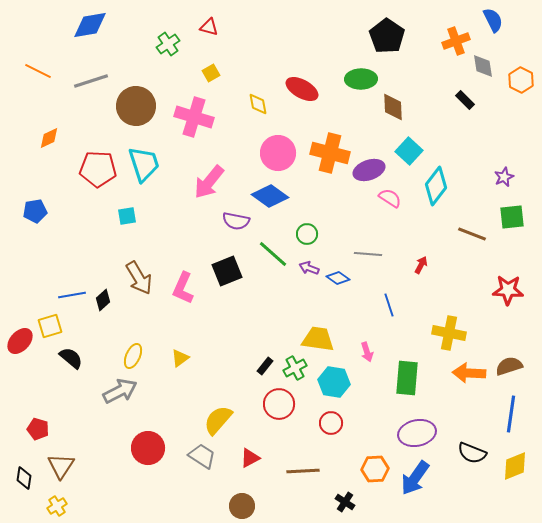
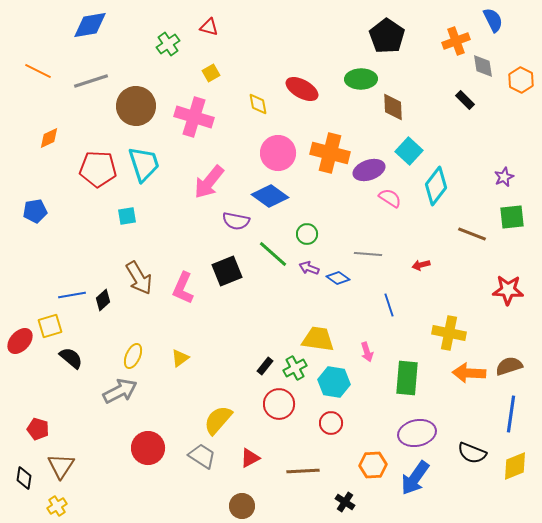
red arrow at (421, 265): rotated 132 degrees counterclockwise
orange hexagon at (375, 469): moved 2 px left, 4 px up
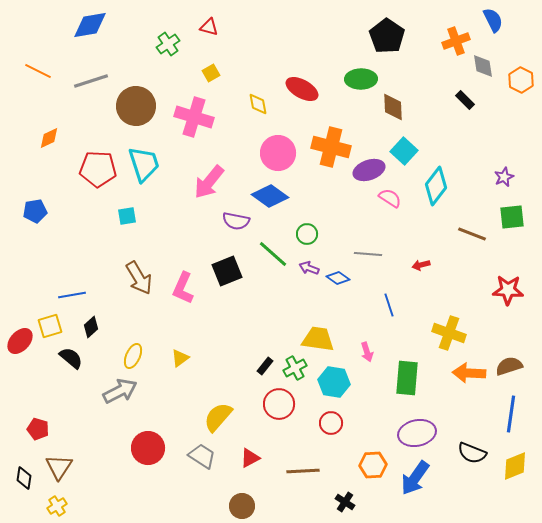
cyan square at (409, 151): moved 5 px left
orange cross at (330, 153): moved 1 px right, 6 px up
black diamond at (103, 300): moved 12 px left, 27 px down
yellow cross at (449, 333): rotated 8 degrees clockwise
yellow semicircle at (218, 420): moved 3 px up
brown triangle at (61, 466): moved 2 px left, 1 px down
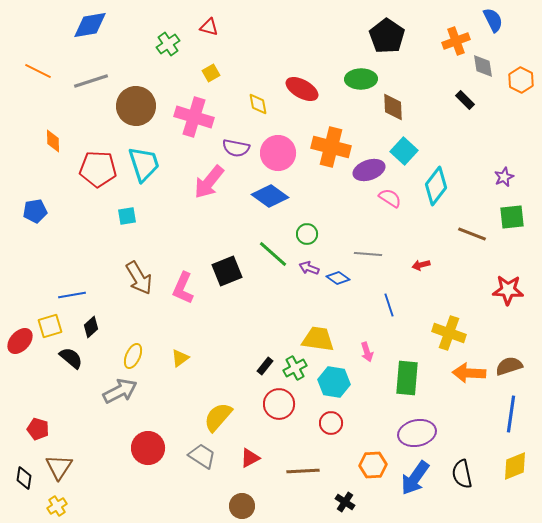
orange diamond at (49, 138): moved 4 px right, 3 px down; rotated 65 degrees counterclockwise
purple semicircle at (236, 221): moved 73 px up
black semicircle at (472, 453): moved 10 px left, 21 px down; rotated 56 degrees clockwise
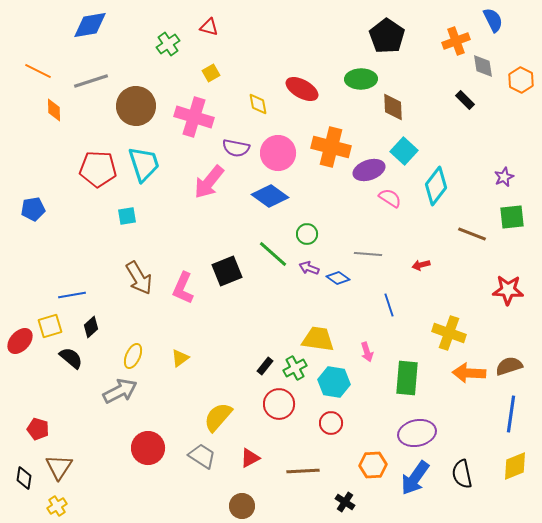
orange diamond at (53, 141): moved 1 px right, 31 px up
blue pentagon at (35, 211): moved 2 px left, 2 px up
